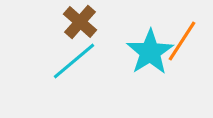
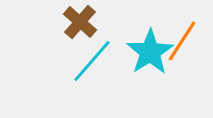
cyan line: moved 18 px right; rotated 9 degrees counterclockwise
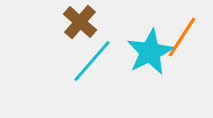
orange line: moved 4 px up
cyan star: rotated 6 degrees clockwise
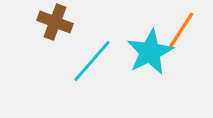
brown cross: moved 25 px left; rotated 20 degrees counterclockwise
orange line: moved 2 px left, 5 px up
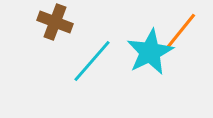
orange line: rotated 6 degrees clockwise
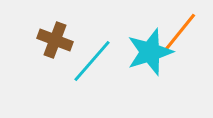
brown cross: moved 18 px down
cyan star: rotated 9 degrees clockwise
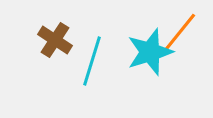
brown cross: rotated 12 degrees clockwise
cyan line: rotated 24 degrees counterclockwise
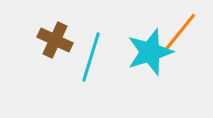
brown cross: rotated 8 degrees counterclockwise
cyan line: moved 1 px left, 4 px up
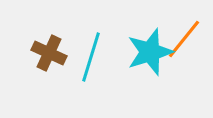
orange line: moved 4 px right, 7 px down
brown cross: moved 6 px left, 13 px down
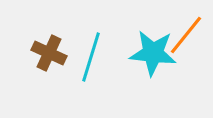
orange line: moved 2 px right, 4 px up
cyan star: moved 3 px right, 1 px down; rotated 24 degrees clockwise
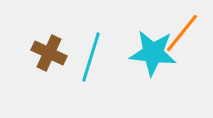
orange line: moved 4 px left, 2 px up
